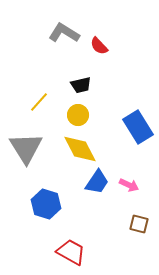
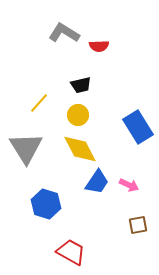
red semicircle: rotated 48 degrees counterclockwise
yellow line: moved 1 px down
brown square: moved 1 px left, 1 px down; rotated 24 degrees counterclockwise
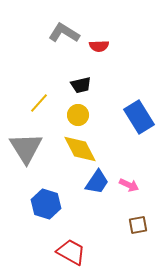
blue rectangle: moved 1 px right, 10 px up
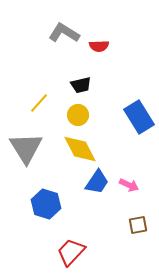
red trapezoid: rotated 76 degrees counterclockwise
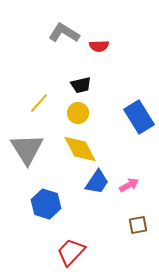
yellow circle: moved 2 px up
gray triangle: moved 1 px right, 1 px down
pink arrow: rotated 54 degrees counterclockwise
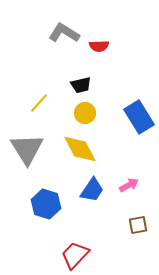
yellow circle: moved 7 px right
blue trapezoid: moved 5 px left, 8 px down
red trapezoid: moved 4 px right, 3 px down
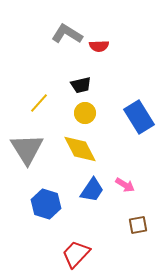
gray L-shape: moved 3 px right, 1 px down
pink arrow: moved 4 px left; rotated 60 degrees clockwise
red trapezoid: moved 1 px right, 1 px up
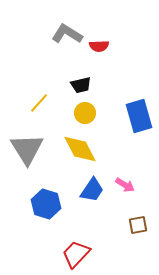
blue rectangle: moved 1 px up; rotated 16 degrees clockwise
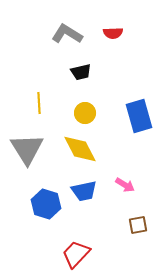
red semicircle: moved 14 px right, 13 px up
black trapezoid: moved 13 px up
yellow line: rotated 45 degrees counterclockwise
blue trapezoid: moved 8 px left, 1 px down; rotated 44 degrees clockwise
